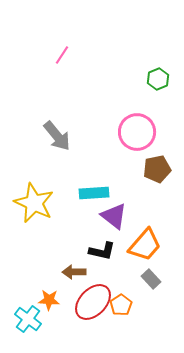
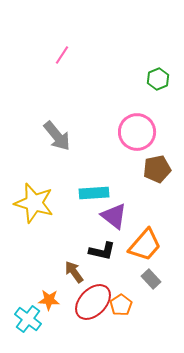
yellow star: rotated 9 degrees counterclockwise
brown arrow: rotated 55 degrees clockwise
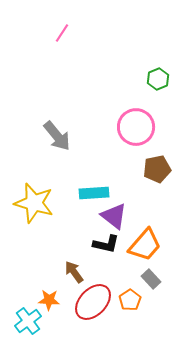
pink line: moved 22 px up
pink circle: moved 1 px left, 5 px up
black L-shape: moved 4 px right, 7 px up
orange pentagon: moved 9 px right, 5 px up
cyan cross: moved 2 px down; rotated 16 degrees clockwise
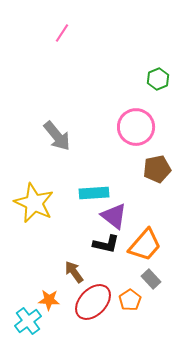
yellow star: rotated 9 degrees clockwise
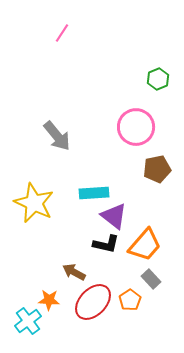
brown arrow: rotated 25 degrees counterclockwise
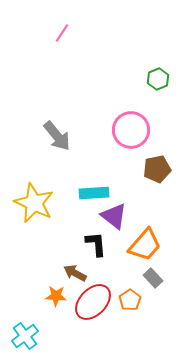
pink circle: moved 5 px left, 3 px down
black L-shape: moved 10 px left; rotated 108 degrees counterclockwise
brown arrow: moved 1 px right, 1 px down
gray rectangle: moved 2 px right, 1 px up
orange star: moved 7 px right, 4 px up
cyan cross: moved 3 px left, 15 px down
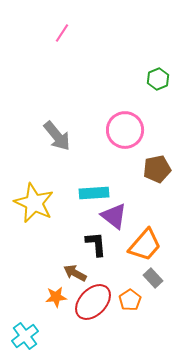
pink circle: moved 6 px left
orange star: moved 1 px down; rotated 10 degrees counterclockwise
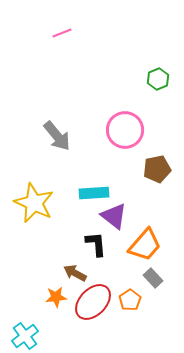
pink line: rotated 36 degrees clockwise
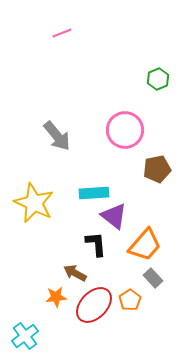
red ellipse: moved 1 px right, 3 px down
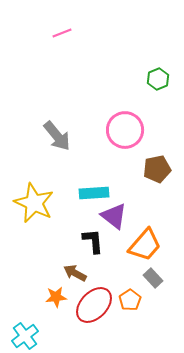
black L-shape: moved 3 px left, 3 px up
